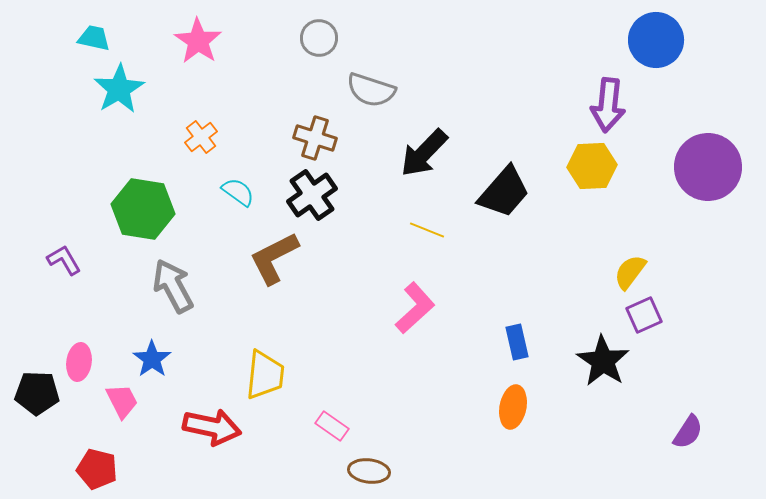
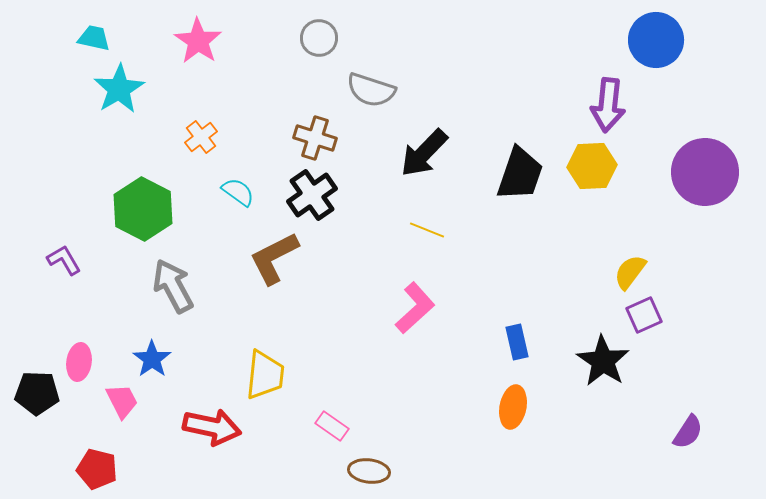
purple circle: moved 3 px left, 5 px down
black trapezoid: moved 16 px right, 18 px up; rotated 22 degrees counterclockwise
green hexagon: rotated 18 degrees clockwise
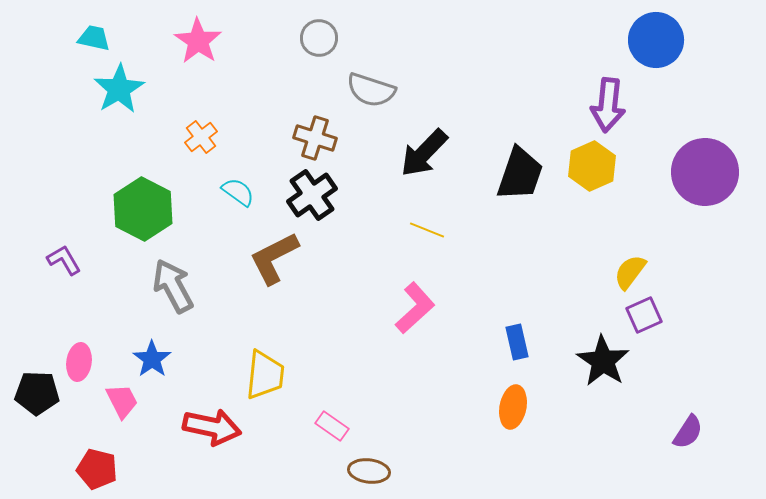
yellow hexagon: rotated 21 degrees counterclockwise
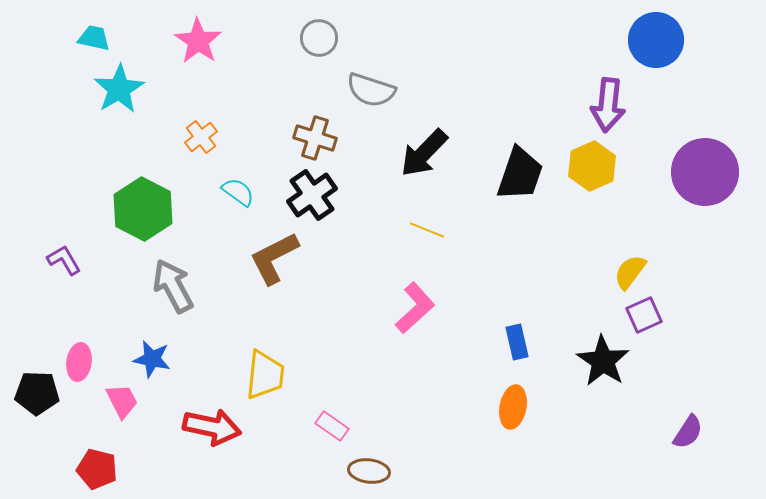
blue star: rotated 24 degrees counterclockwise
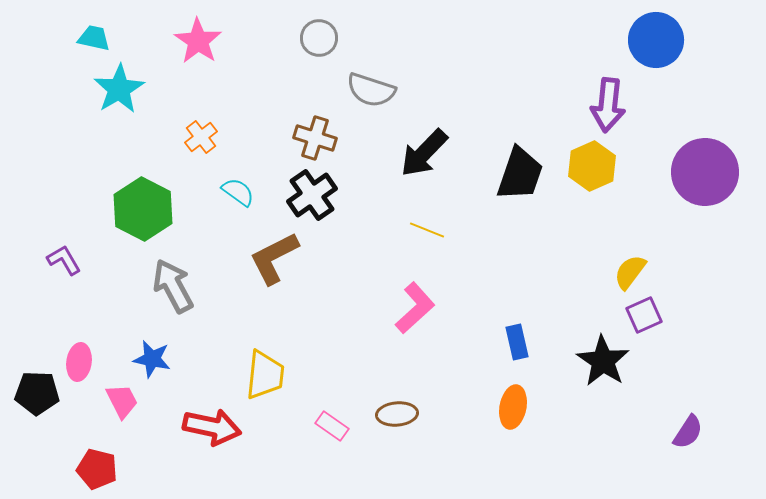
brown ellipse: moved 28 px right, 57 px up; rotated 12 degrees counterclockwise
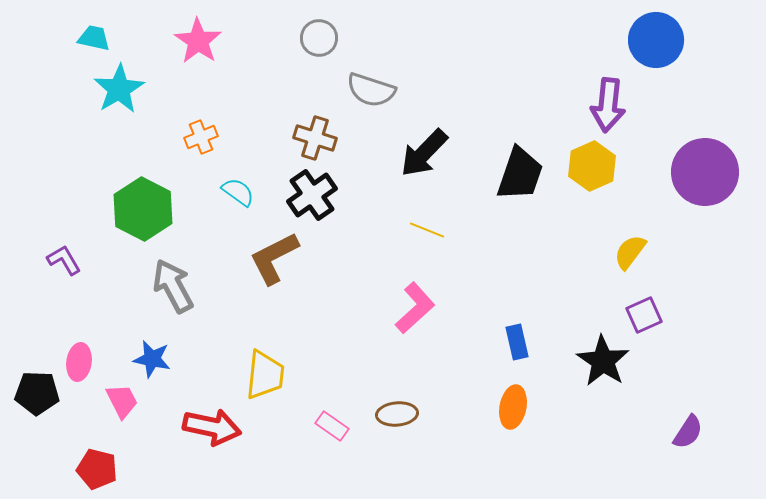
orange cross: rotated 16 degrees clockwise
yellow semicircle: moved 20 px up
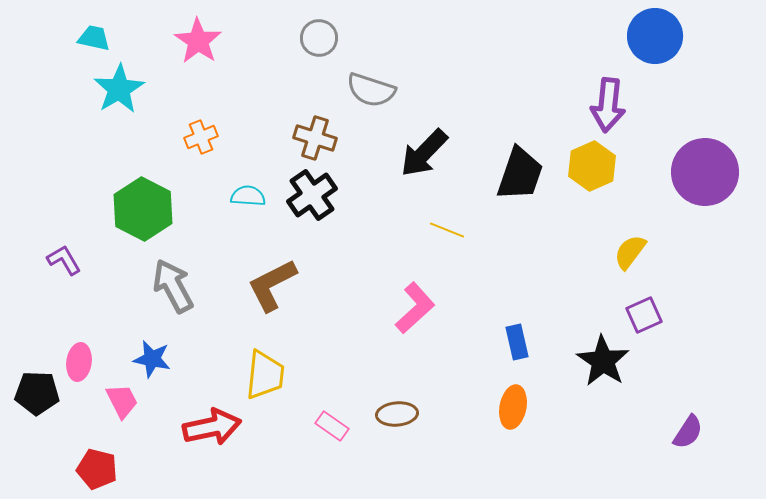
blue circle: moved 1 px left, 4 px up
cyan semicircle: moved 10 px right, 4 px down; rotated 32 degrees counterclockwise
yellow line: moved 20 px right
brown L-shape: moved 2 px left, 27 px down
red arrow: rotated 24 degrees counterclockwise
